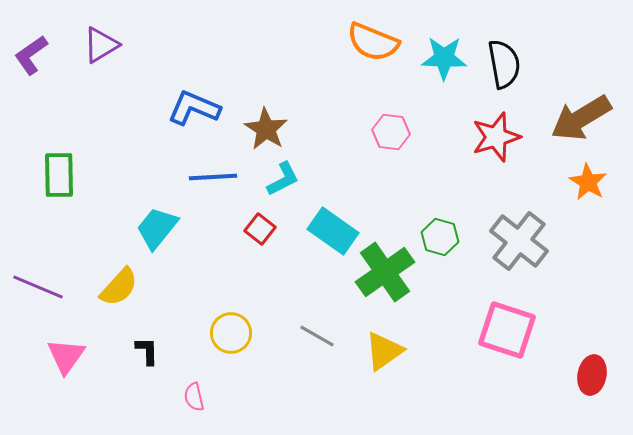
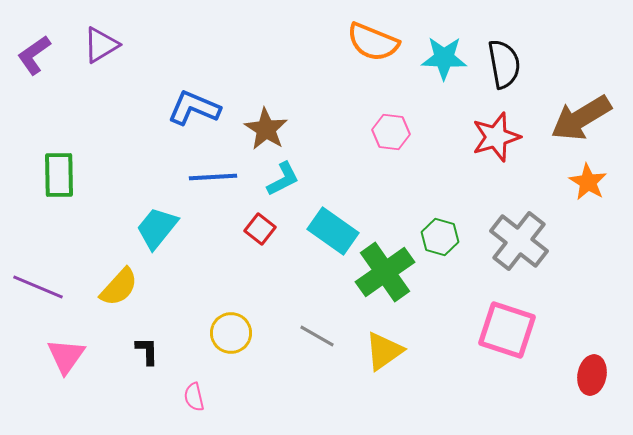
purple L-shape: moved 3 px right
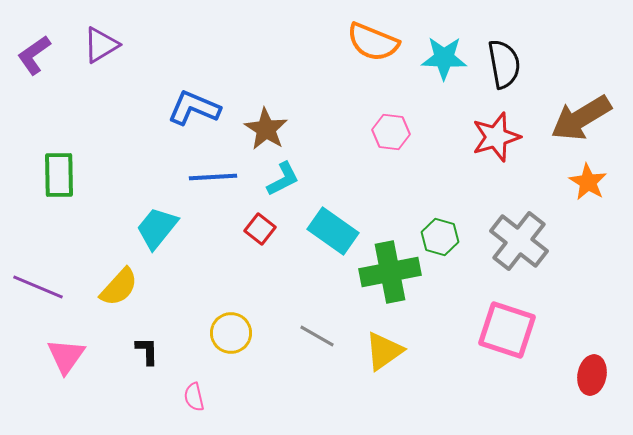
green cross: moved 5 px right; rotated 24 degrees clockwise
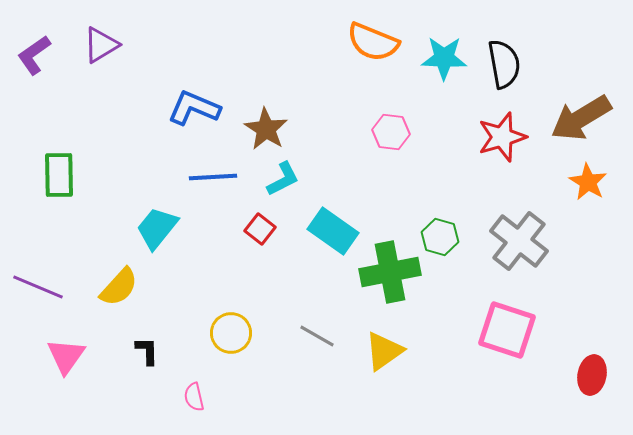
red star: moved 6 px right
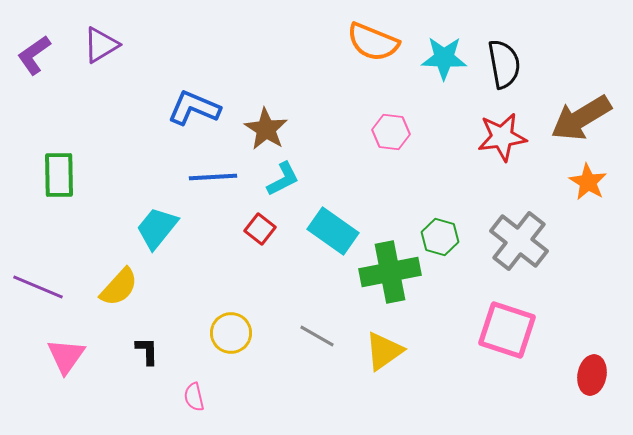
red star: rotated 9 degrees clockwise
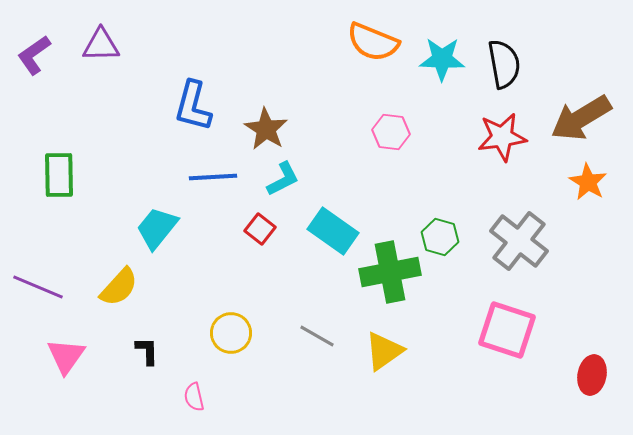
purple triangle: rotated 30 degrees clockwise
cyan star: moved 2 px left, 1 px down
blue L-shape: moved 1 px left, 2 px up; rotated 98 degrees counterclockwise
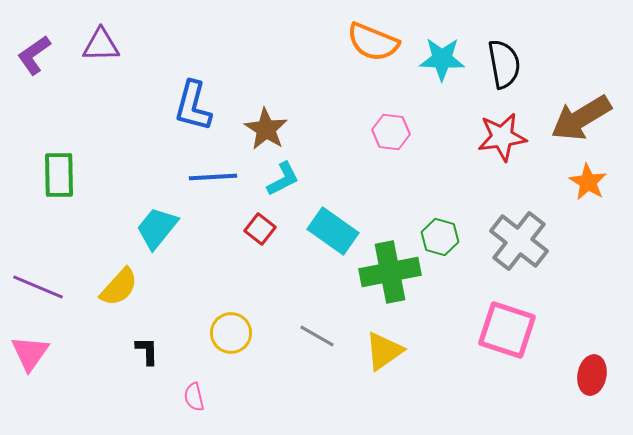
pink triangle: moved 36 px left, 3 px up
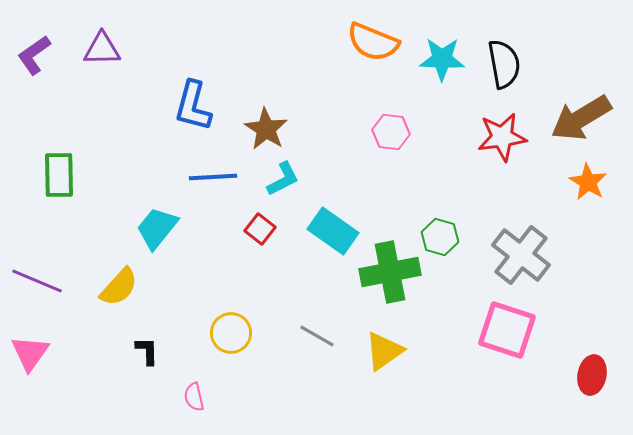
purple triangle: moved 1 px right, 4 px down
gray cross: moved 2 px right, 14 px down
purple line: moved 1 px left, 6 px up
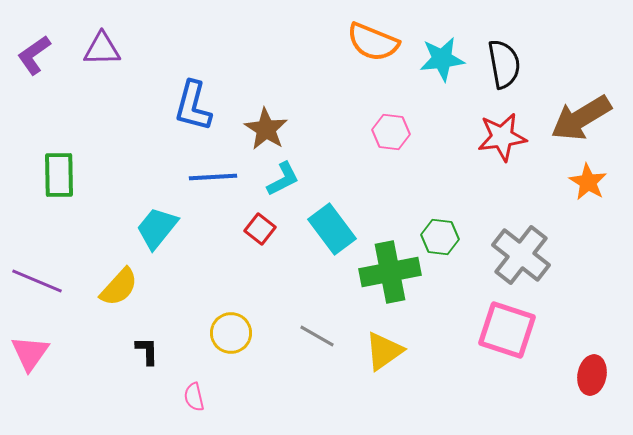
cyan star: rotated 9 degrees counterclockwise
cyan rectangle: moved 1 px left, 2 px up; rotated 18 degrees clockwise
green hexagon: rotated 9 degrees counterclockwise
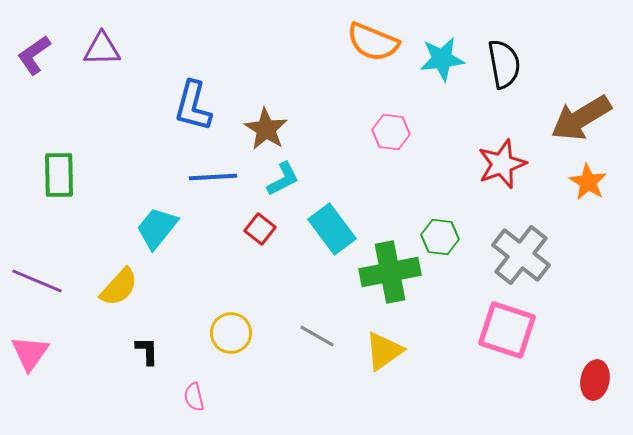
red star: moved 27 px down; rotated 12 degrees counterclockwise
red ellipse: moved 3 px right, 5 px down
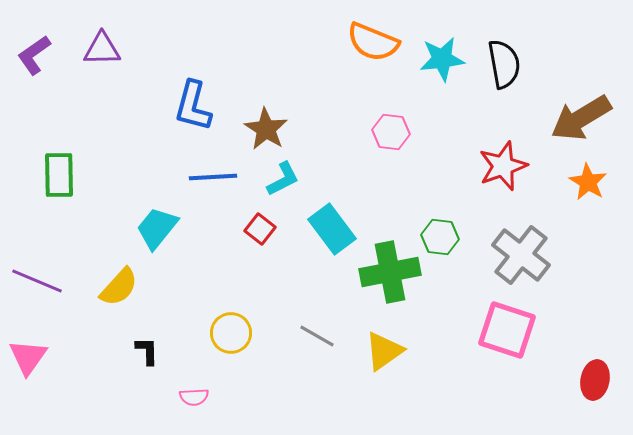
red star: moved 1 px right, 2 px down
pink triangle: moved 2 px left, 4 px down
pink semicircle: rotated 80 degrees counterclockwise
